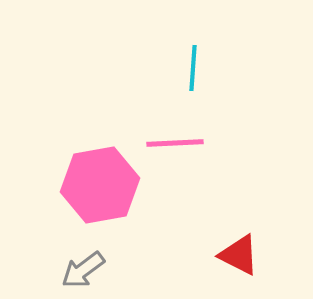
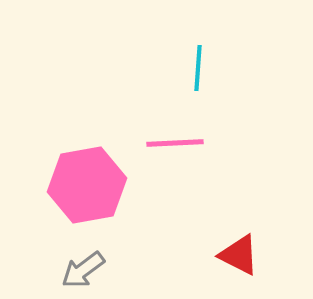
cyan line: moved 5 px right
pink hexagon: moved 13 px left
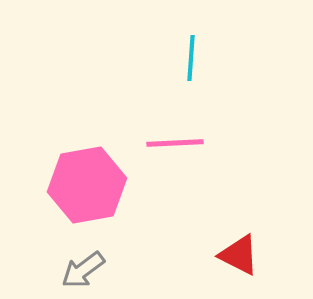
cyan line: moved 7 px left, 10 px up
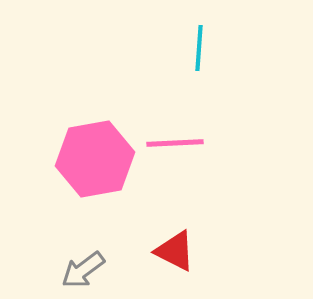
cyan line: moved 8 px right, 10 px up
pink hexagon: moved 8 px right, 26 px up
red triangle: moved 64 px left, 4 px up
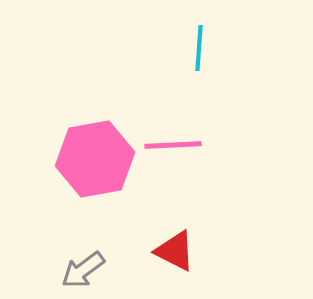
pink line: moved 2 px left, 2 px down
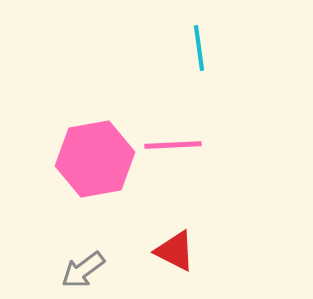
cyan line: rotated 12 degrees counterclockwise
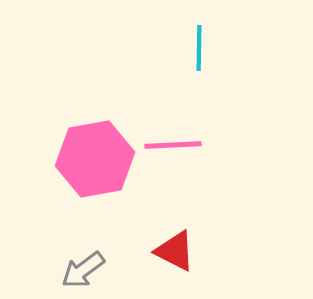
cyan line: rotated 9 degrees clockwise
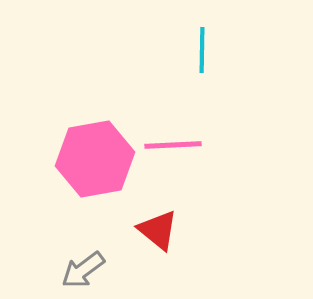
cyan line: moved 3 px right, 2 px down
red triangle: moved 17 px left, 21 px up; rotated 12 degrees clockwise
